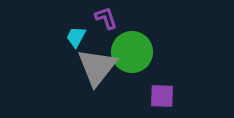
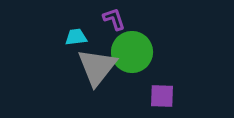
purple L-shape: moved 8 px right, 1 px down
cyan trapezoid: rotated 55 degrees clockwise
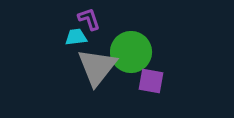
purple L-shape: moved 25 px left
green circle: moved 1 px left
purple square: moved 11 px left, 15 px up; rotated 8 degrees clockwise
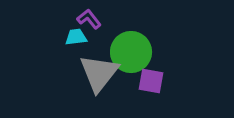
purple L-shape: rotated 20 degrees counterclockwise
gray triangle: moved 2 px right, 6 px down
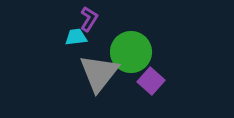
purple L-shape: rotated 70 degrees clockwise
purple square: rotated 32 degrees clockwise
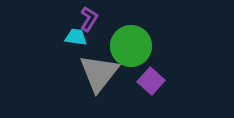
cyan trapezoid: rotated 15 degrees clockwise
green circle: moved 6 px up
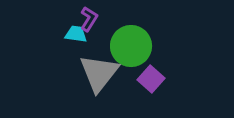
cyan trapezoid: moved 3 px up
purple square: moved 2 px up
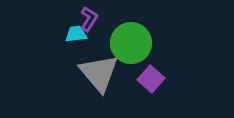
cyan trapezoid: rotated 15 degrees counterclockwise
green circle: moved 3 px up
gray triangle: rotated 18 degrees counterclockwise
